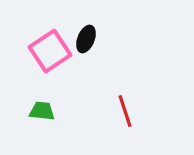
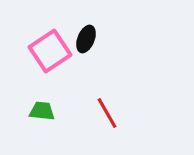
red line: moved 18 px left, 2 px down; rotated 12 degrees counterclockwise
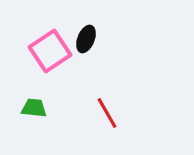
green trapezoid: moved 8 px left, 3 px up
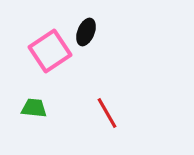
black ellipse: moved 7 px up
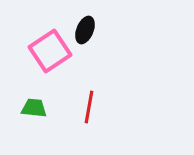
black ellipse: moved 1 px left, 2 px up
red line: moved 18 px left, 6 px up; rotated 40 degrees clockwise
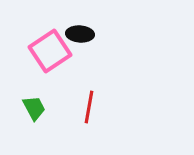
black ellipse: moved 5 px left, 4 px down; rotated 72 degrees clockwise
green trapezoid: rotated 56 degrees clockwise
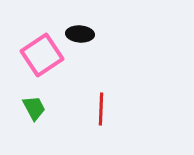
pink square: moved 8 px left, 4 px down
red line: moved 12 px right, 2 px down; rotated 8 degrees counterclockwise
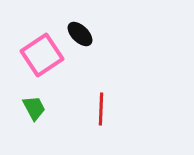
black ellipse: rotated 40 degrees clockwise
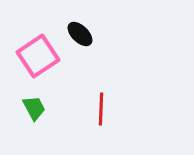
pink square: moved 4 px left, 1 px down
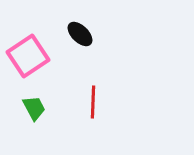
pink square: moved 10 px left
red line: moved 8 px left, 7 px up
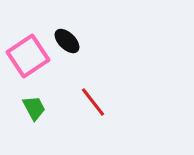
black ellipse: moved 13 px left, 7 px down
red line: rotated 40 degrees counterclockwise
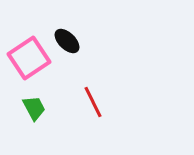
pink square: moved 1 px right, 2 px down
red line: rotated 12 degrees clockwise
